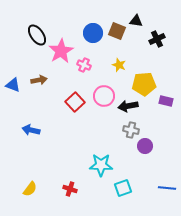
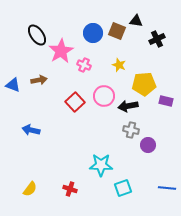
purple circle: moved 3 px right, 1 px up
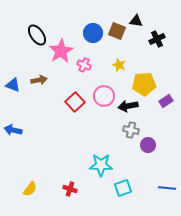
purple rectangle: rotated 48 degrees counterclockwise
blue arrow: moved 18 px left
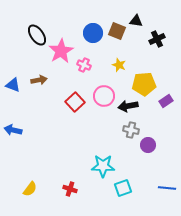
cyan star: moved 2 px right, 1 px down
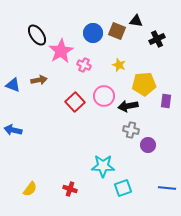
purple rectangle: rotated 48 degrees counterclockwise
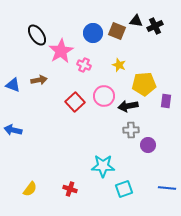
black cross: moved 2 px left, 13 px up
gray cross: rotated 14 degrees counterclockwise
cyan square: moved 1 px right, 1 px down
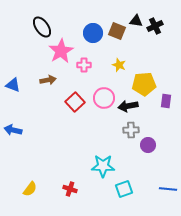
black ellipse: moved 5 px right, 8 px up
pink cross: rotated 24 degrees counterclockwise
brown arrow: moved 9 px right
pink circle: moved 2 px down
blue line: moved 1 px right, 1 px down
